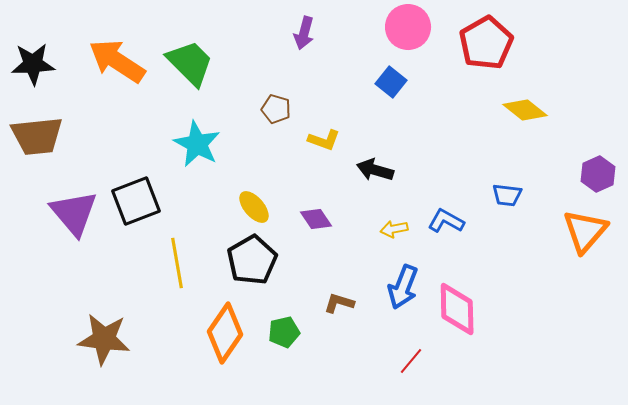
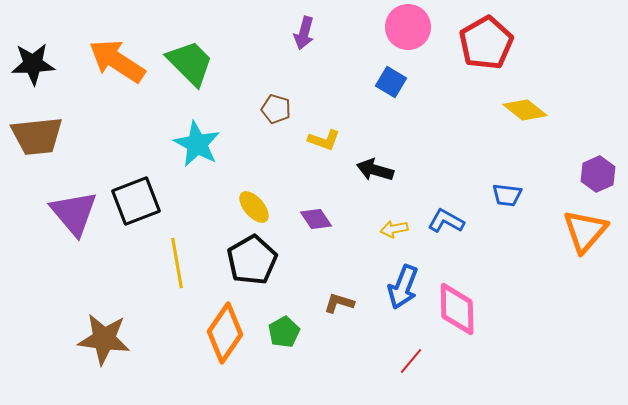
blue square: rotated 8 degrees counterclockwise
green pentagon: rotated 16 degrees counterclockwise
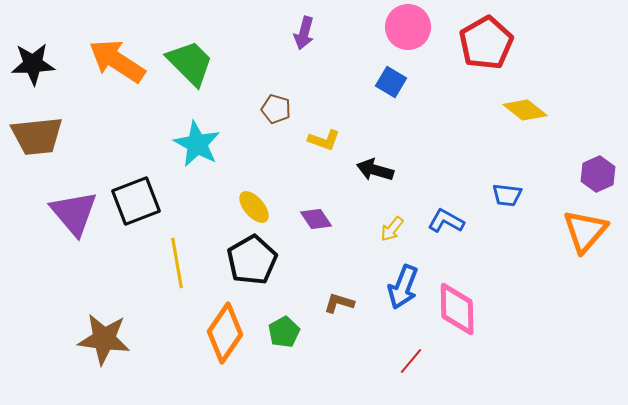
yellow arrow: moved 2 px left; rotated 40 degrees counterclockwise
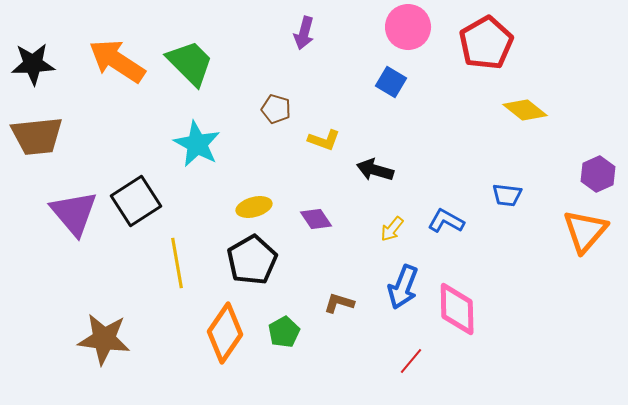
black square: rotated 12 degrees counterclockwise
yellow ellipse: rotated 64 degrees counterclockwise
